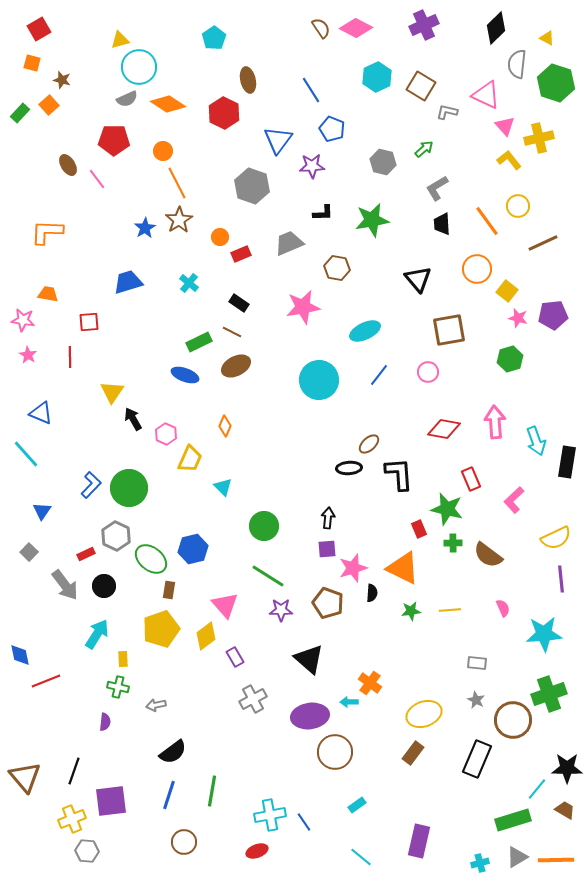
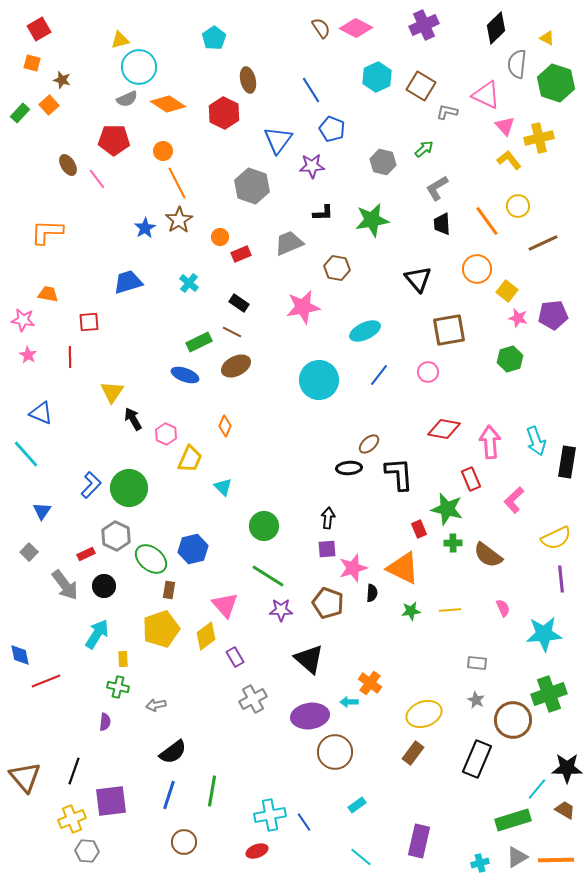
pink arrow at (495, 422): moved 5 px left, 20 px down
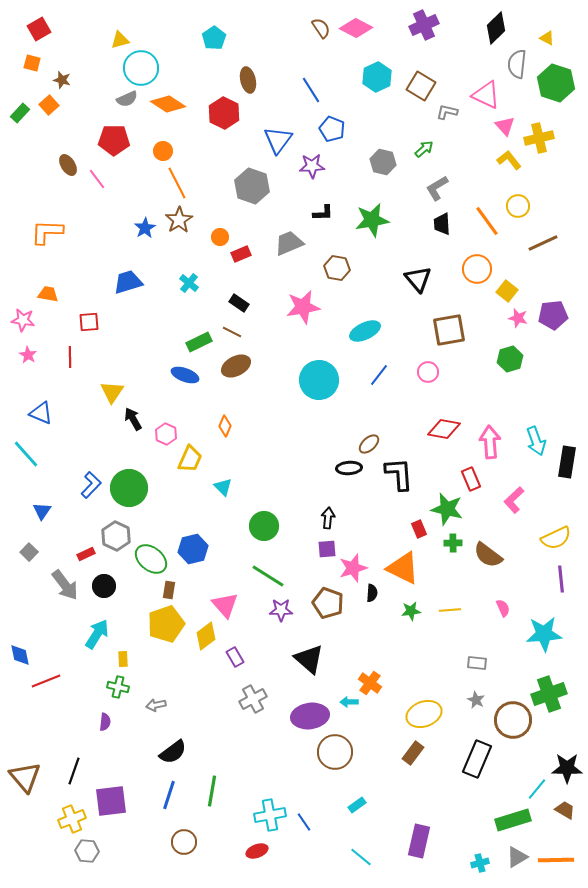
cyan circle at (139, 67): moved 2 px right, 1 px down
yellow pentagon at (161, 629): moved 5 px right, 5 px up
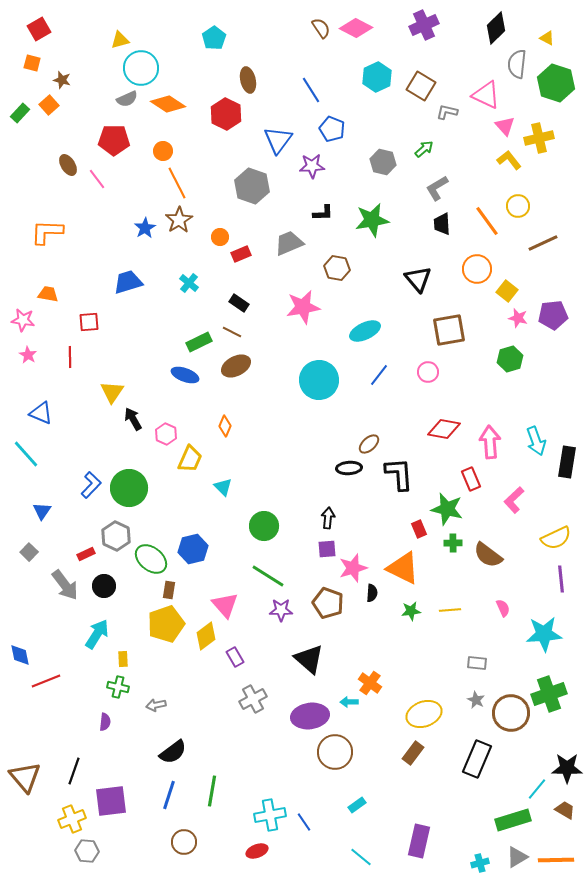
red hexagon at (224, 113): moved 2 px right, 1 px down
brown circle at (513, 720): moved 2 px left, 7 px up
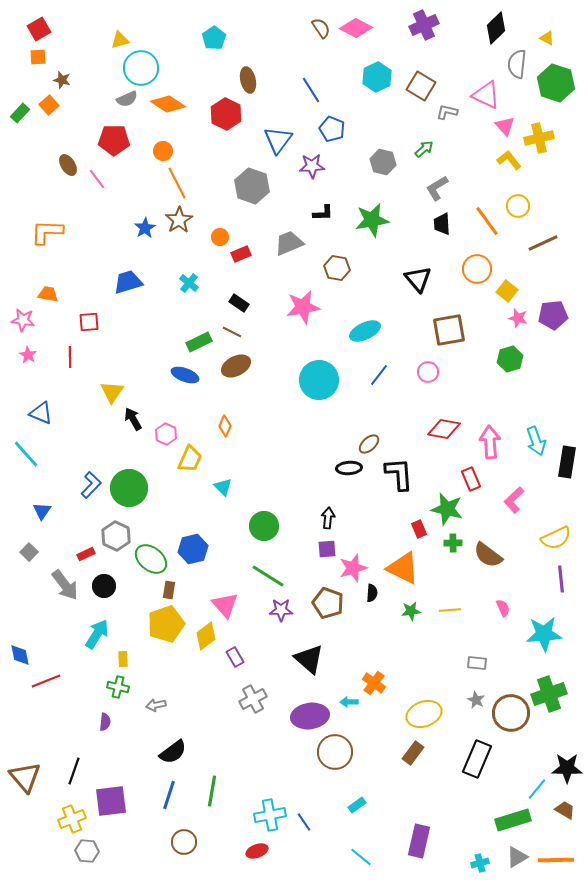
orange square at (32, 63): moved 6 px right, 6 px up; rotated 18 degrees counterclockwise
orange cross at (370, 683): moved 4 px right
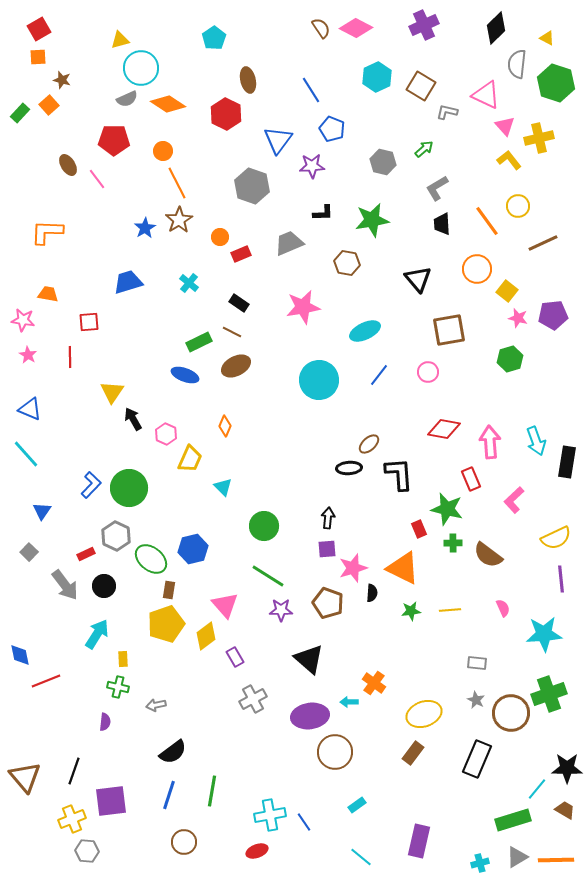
brown hexagon at (337, 268): moved 10 px right, 5 px up
blue triangle at (41, 413): moved 11 px left, 4 px up
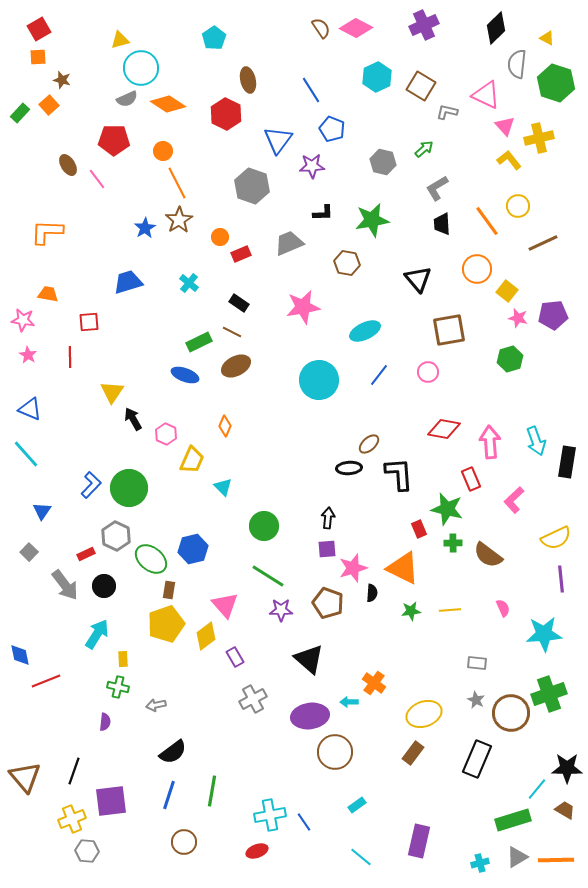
yellow trapezoid at (190, 459): moved 2 px right, 1 px down
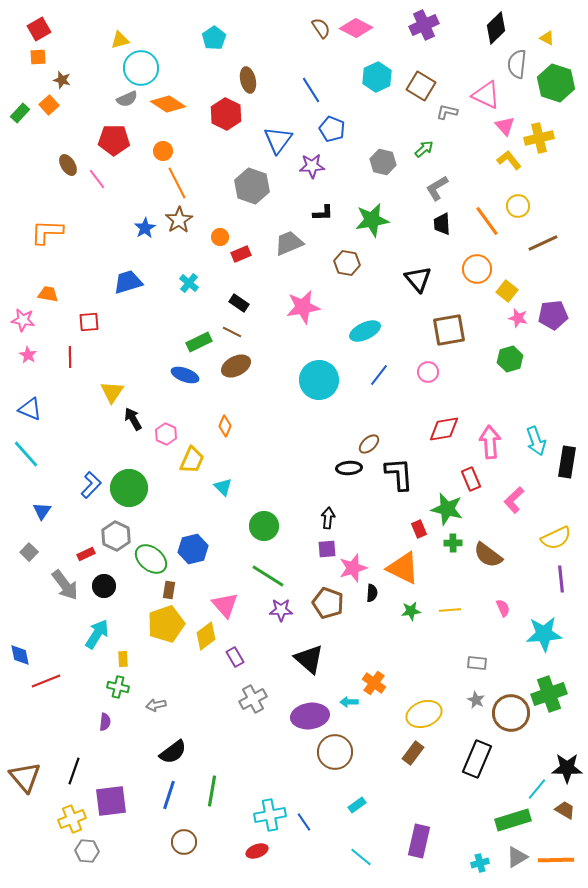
red diamond at (444, 429): rotated 20 degrees counterclockwise
